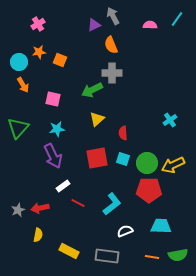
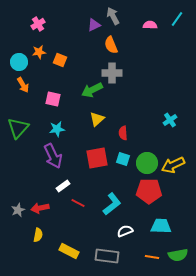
red pentagon: moved 1 px down
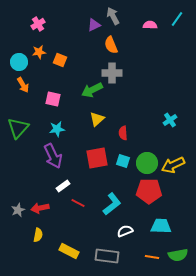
cyan square: moved 2 px down
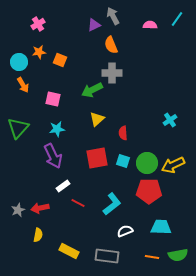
cyan trapezoid: moved 1 px down
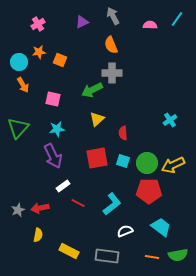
purple triangle: moved 12 px left, 3 px up
cyan trapezoid: rotated 35 degrees clockwise
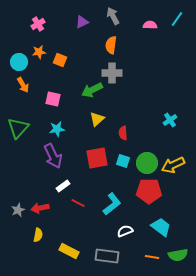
orange semicircle: rotated 30 degrees clockwise
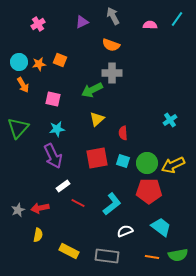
orange semicircle: rotated 78 degrees counterclockwise
orange star: moved 12 px down
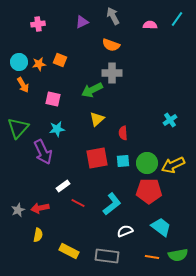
pink cross: rotated 24 degrees clockwise
purple arrow: moved 10 px left, 4 px up
cyan square: rotated 24 degrees counterclockwise
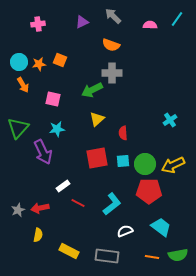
gray arrow: rotated 18 degrees counterclockwise
green circle: moved 2 px left, 1 px down
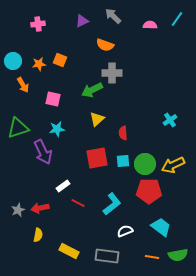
purple triangle: moved 1 px up
orange semicircle: moved 6 px left
cyan circle: moved 6 px left, 1 px up
green triangle: rotated 30 degrees clockwise
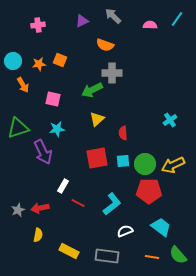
pink cross: moved 1 px down
white rectangle: rotated 24 degrees counterclockwise
green semicircle: rotated 60 degrees clockwise
